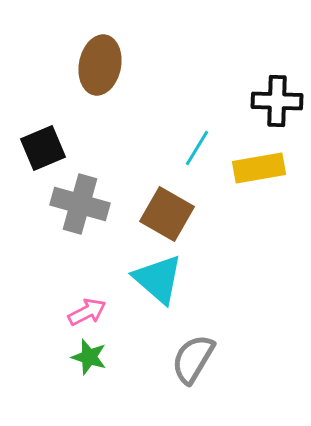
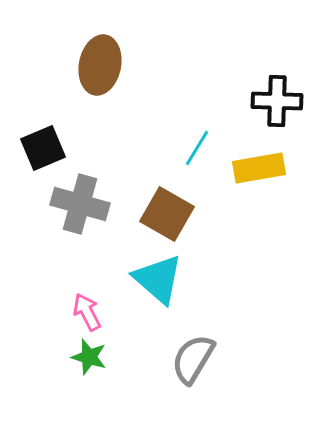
pink arrow: rotated 90 degrees counterclockwise
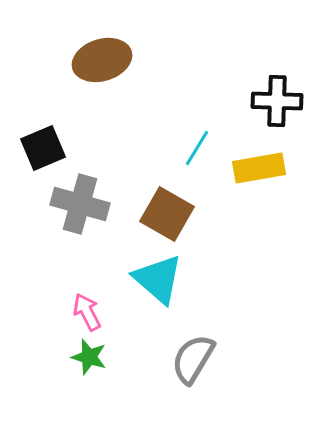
brown ellipse: moved 2 px right, 5 px up; rotated 62 degrees clockwise
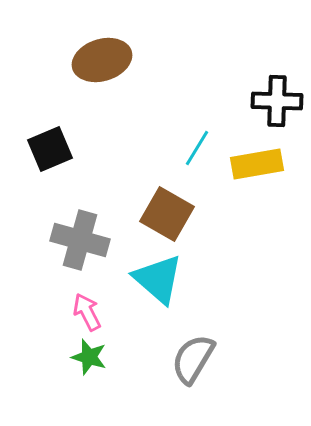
black square: moved 7 px right, 1 px down
yellow rectangle: moved 2 px left, 4 px up
gray cross: moved 36 px down
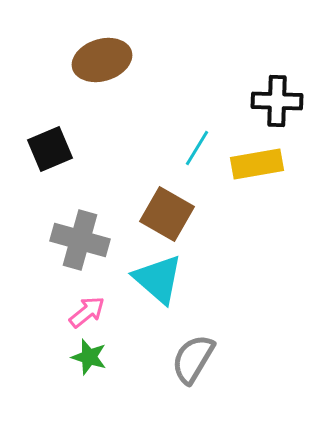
pink arrow: rotated 78 degrees clockwise
